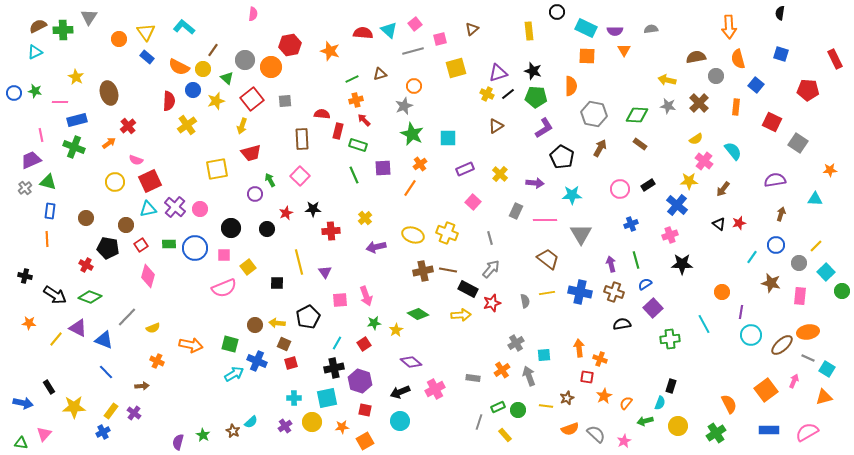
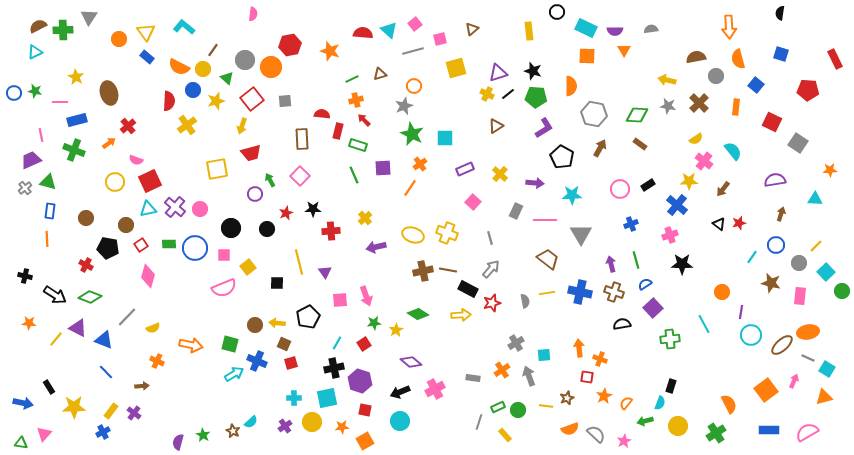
cyan square at (448, 138): moved 3 px left
green cross at (74, 147): moved 3 px down
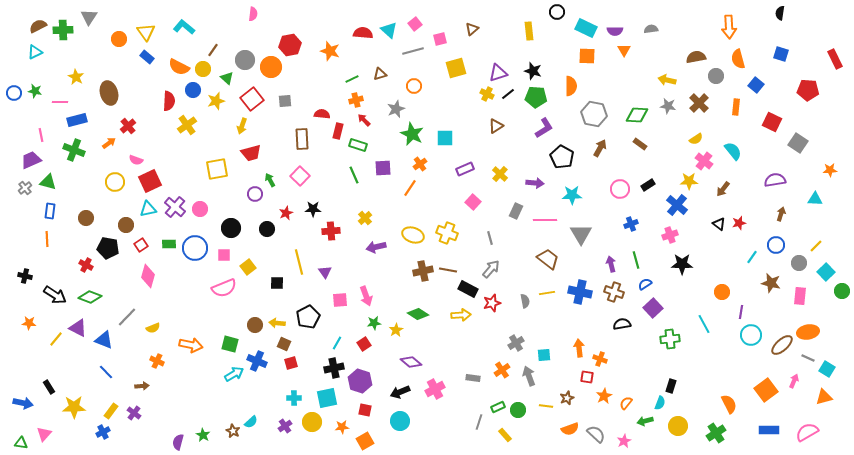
gray star at (404, 106): moved 8 px left, 3 px down
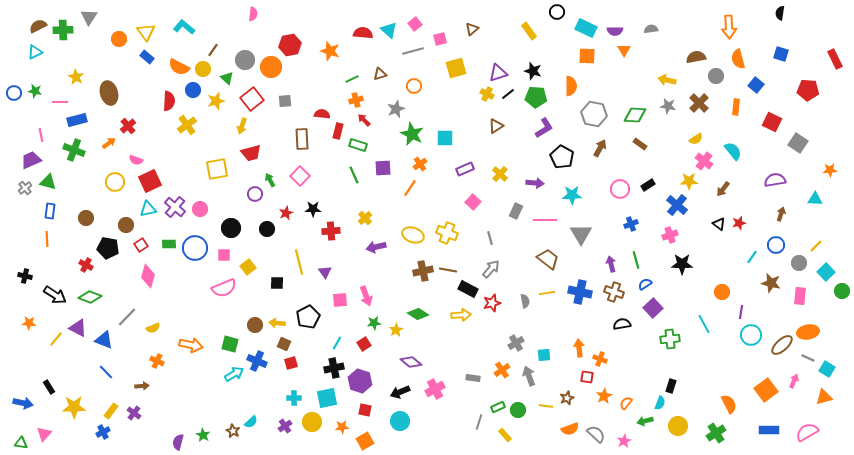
yellow rectangle at (529, 31): rotated 30 degrees counterclockwise
green diamond at (637, 115): moved 2 px left
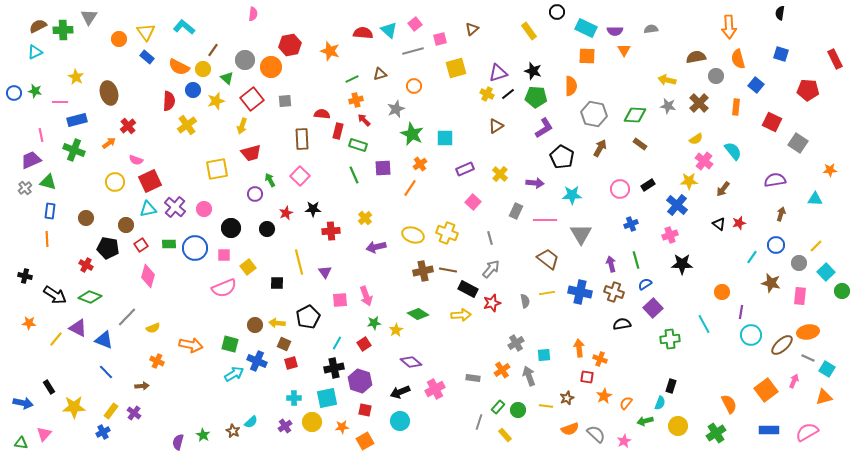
pink circle at (200, 209): moved 4 px right
green rectangle at (498, 407): rotated 24 degrees counterclockwise
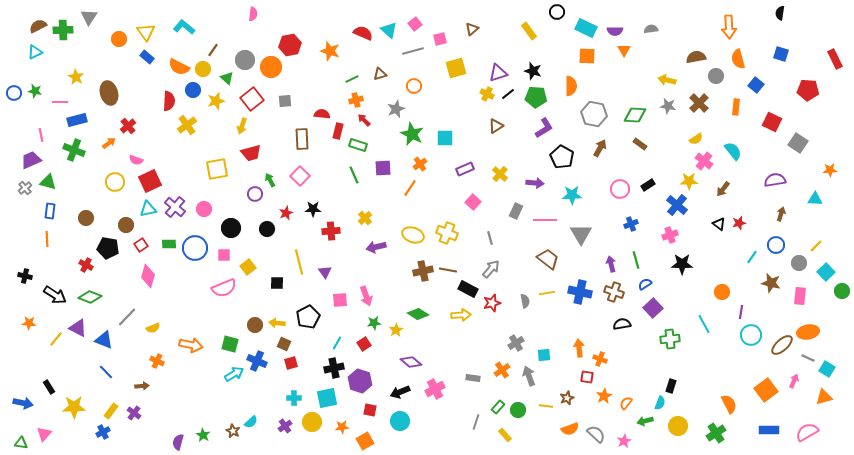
red semicircle at (363, 33): rotated 18 degrees clockwise
red square at (365, 410): moved 5 px right
gray line at (479, 422): moved 3 px left
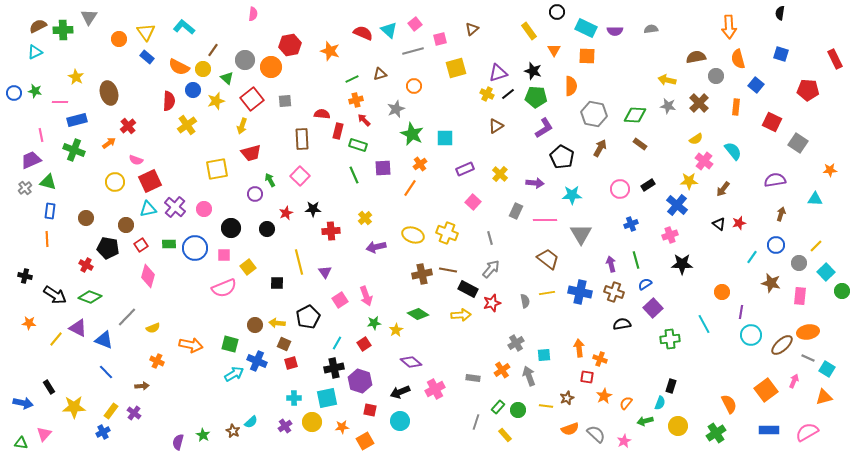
orange triangle at (624, 50): moved 70 px left
brown cross at (423, 271): moved 1 px left, 3 px down
pink square at (340, 300): rotated 28 degrees counterclockwise
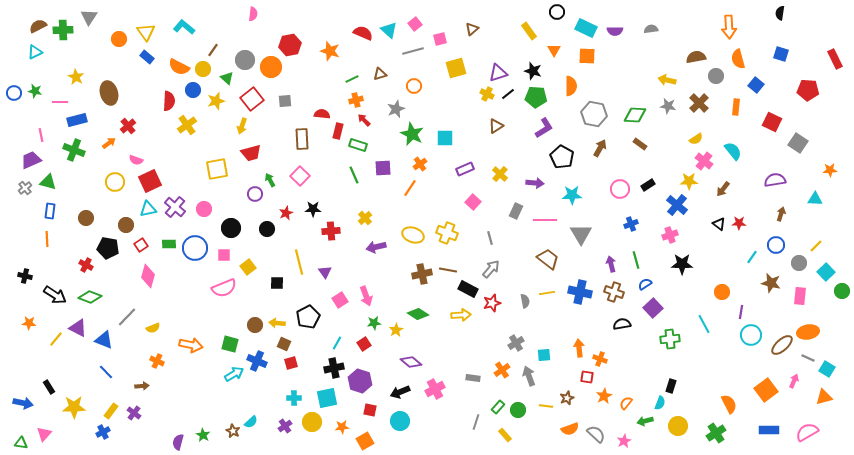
red star at (739, 223): rotated 16 degrees clockwise
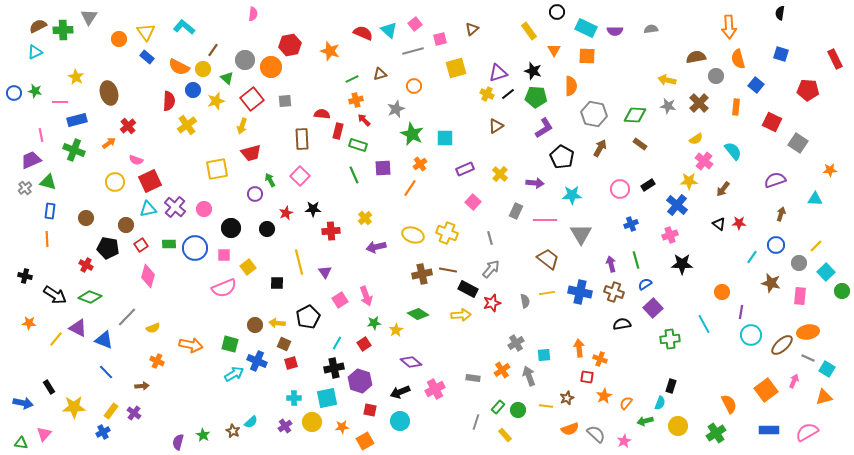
purple semicircle at (775, 180): rotated 10 degrees counterclockwise
